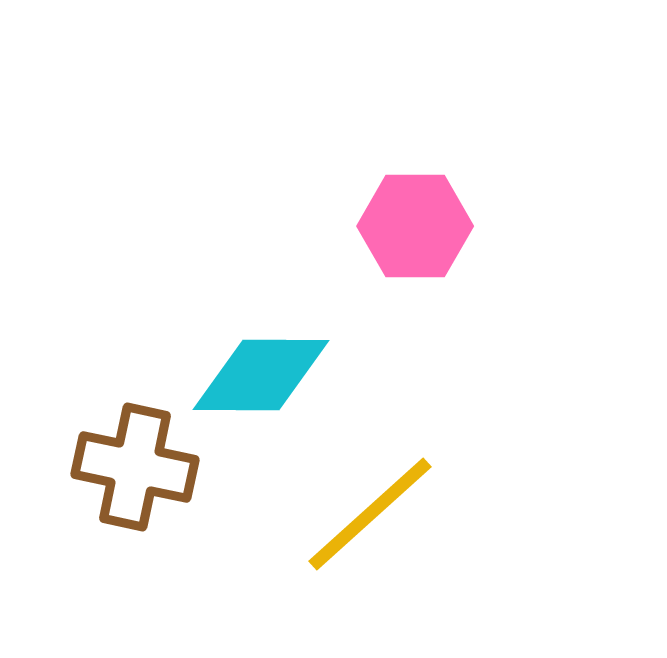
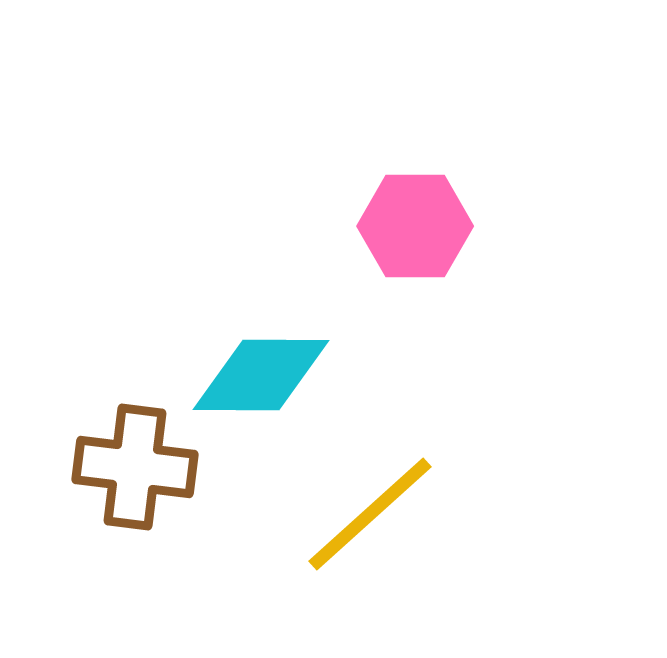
brown cross: rotated 5 degrees counterclockwise
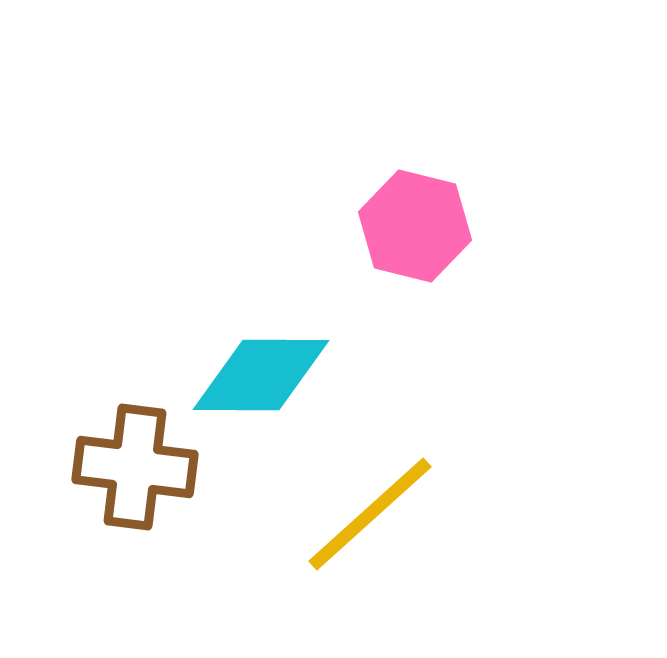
pink hexagon: rotated 14 degrees clockwise
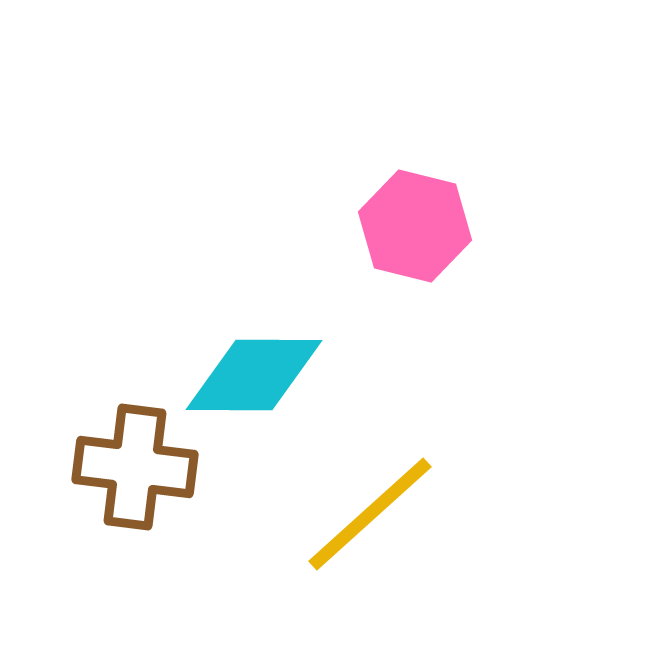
cyan diamond: moved 7 px left
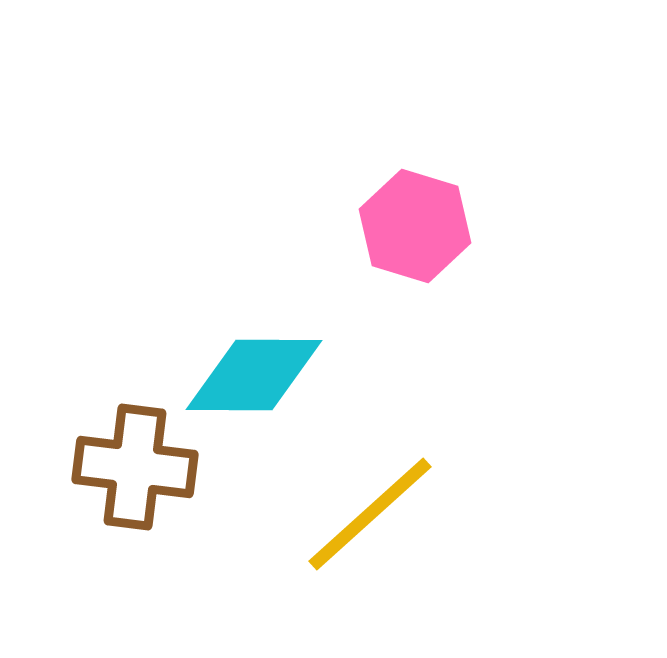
pink hexagon: rotated 3 degrees clockwise
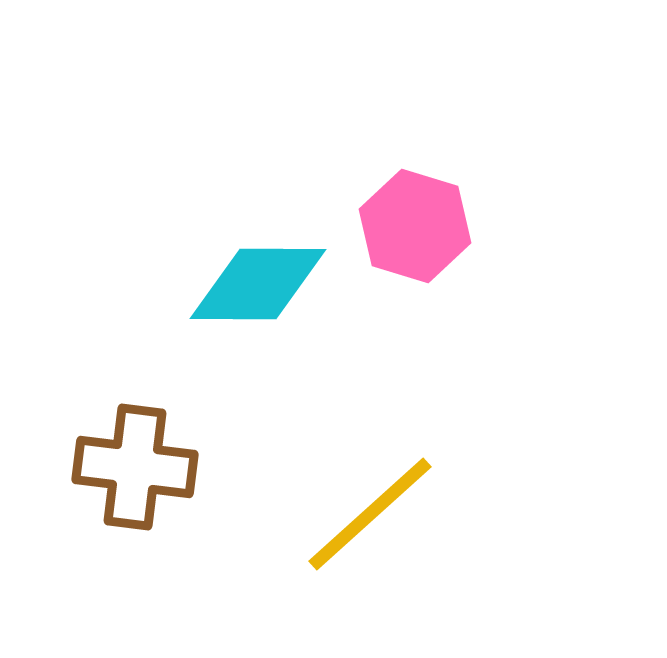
cyan diamond: moved 4 px right, 91 px up
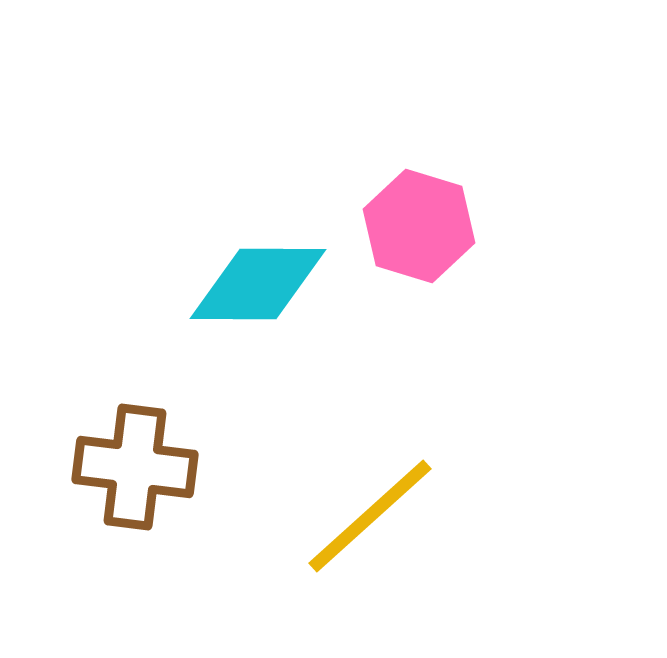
pink hexagon: moved 4 px right
yellow line: moved 2 px down
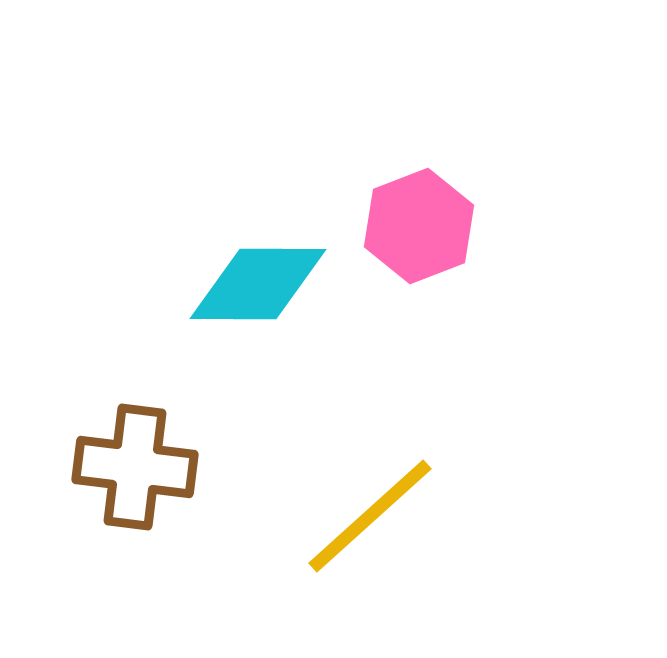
pink hexagon: rotated 22 degrees clockwise
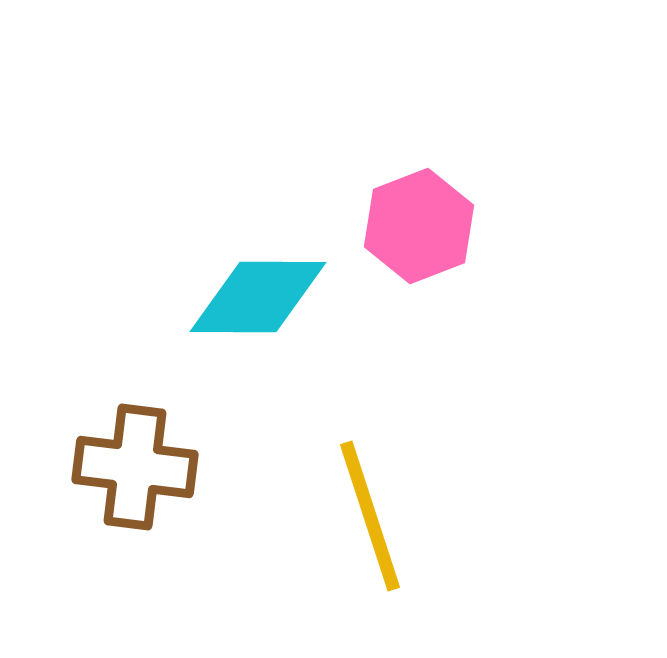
cyan diamond: moved 13 px down
yellow line: rotated 66 degrees counterclockwise
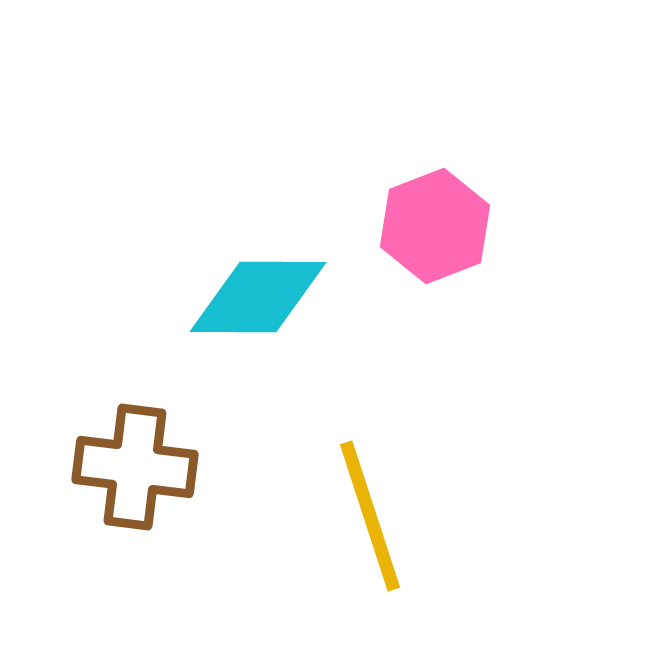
pink hexagon: moved 16 px right
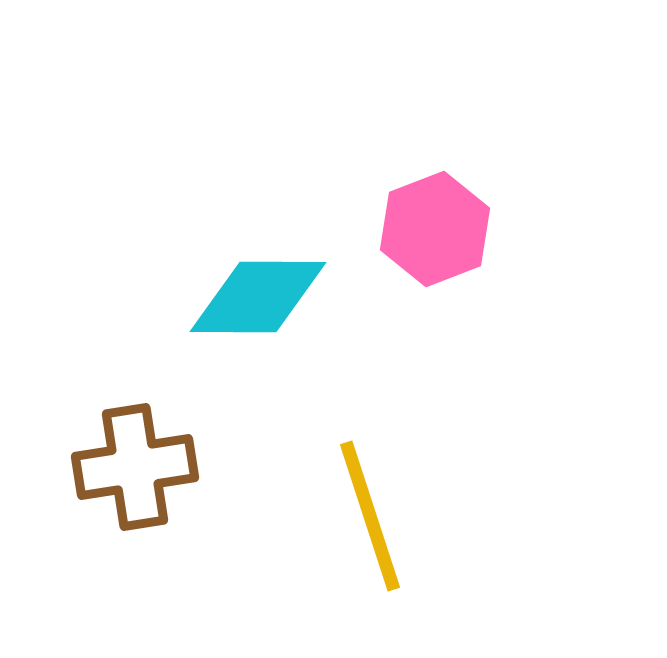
pink hexagon: moved 3 px down
brown cross: rotated 16 degrees counterclockwise
